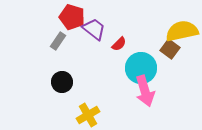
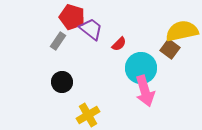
purple trapezoid: moved 3 px left
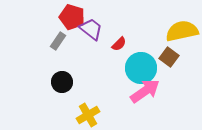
brown square: moved 1 px left, 8 px down
pink arrow: rotated 108 degrees counterclockwise
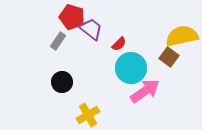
yellow semicircle: moved 5 px down
cyan circle: moved 10 px left
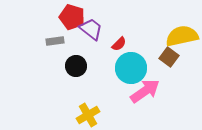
gray rectangle: moved 3 px left; rotated 48 degrees clockwise
black circle: moved 14 px right, 16 px up
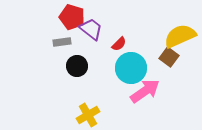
yellow semicircle: moved 2 px left; rotated 12 degrees counterclockwise
gray rectangle: moved 7 px right, 1 px down
black circle: moved 1 px right
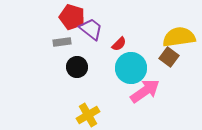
yellow semicircle: moved 1 px left, 1 px down; rotated 16 degrees clockwise
black circle: moved 1 px down
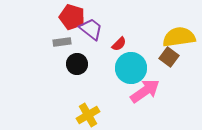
black circle: moved 3 px up
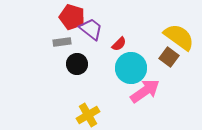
yellow semicircle: rotated 44 degrees clockwise
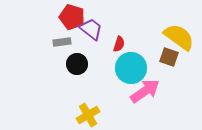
red semicircle: rotated 28 degrees counterclockwise
brown square: rotated 18 degrees counterclockwise
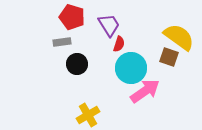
purple trapezoid: moved 18 px right, 4 px up; rotated 20 degrees clockwise
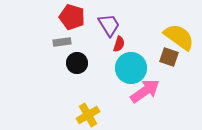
black circle: moved 1 px up
